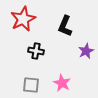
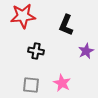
red star: moved 3 px up; rotated 20 degrees clockwise
black L-shape: moved 1 px right, 1 px up
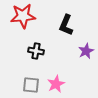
pink star: moved 6 px left, 1 px down; rotated 18 degrees clockwise
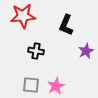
pink star: moved 2 px down
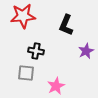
gray square: moved 5 px left, 12 px up
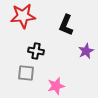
pink star: rotated 12 degrees clockwise
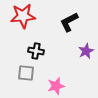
black L-shape: moved 3 px right, 3 px up; rotated 40 degrees clockwise
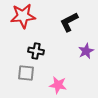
pink star: moved 2 px right, 1 px up; rotated 24 degrees clockwise
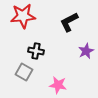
gray square: moved 2 px left, 1 px up; rotated 24 degrees clockwise
